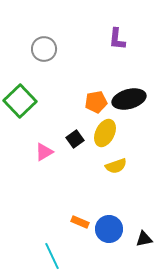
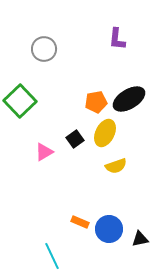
black ellipse: rotated 16 degrees counterclockwise
black triangle: moved 4 px left
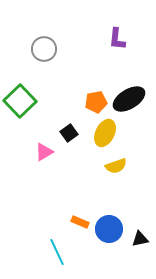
black square: moved 6 px left, 6 px up
cyan line: moved 5 px right, 4 px up
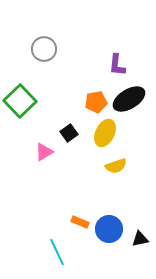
purple L-shape: moved 26 px down
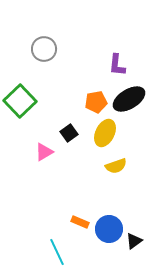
black triangle: moved 6 px left, 2 px down; rotated 24 degrees counterclockwise
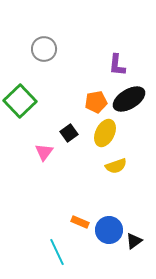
pink triangle: rotated 24 degrees counterclockwise
blue circle: moved 1 px down
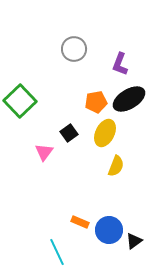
gray circle: moved 30 px right
purple L-shape: moved 3 px right, 1 px up; rotated 15 degrees clockwise
yellow semicircle: rotated 50 degrees counterclockwise
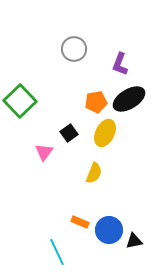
yellow semicircle: moved 22 px left, 7 px down
black triangle: rotated 24 degrees clockwise
